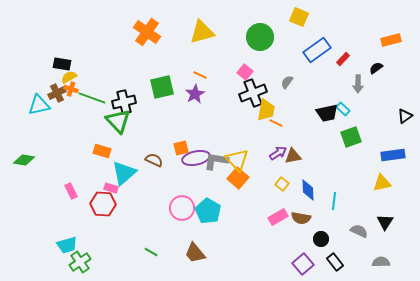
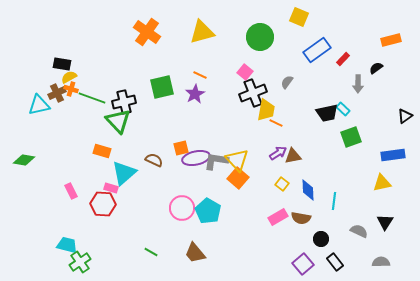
cyan trapezoid at (67, 245): rotated 150 degrees counterclockwise
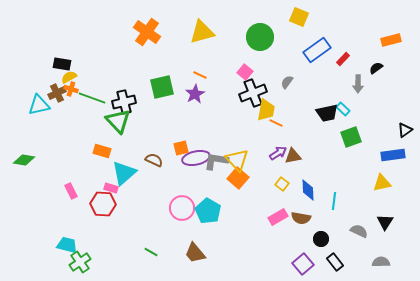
black triangle at (405, 116): moved 14 px down
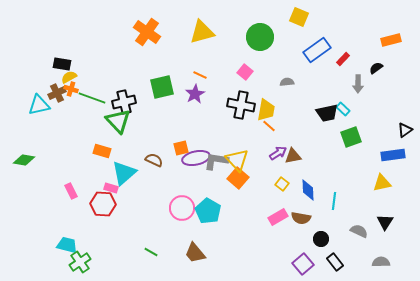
gray semicircle at (287, 82): rotated 48 degrees clockwise
black cross at (253, 93): moved 12 px left, 12 px down; rotated 32 degrees clockwise
orange line at (276, 123): moved 7 px left, 3 px down; rotated 16 degrees clockwise
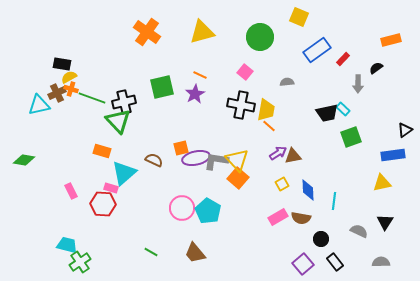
yellow square at (282, 184): rotated 24 degrees clockwise
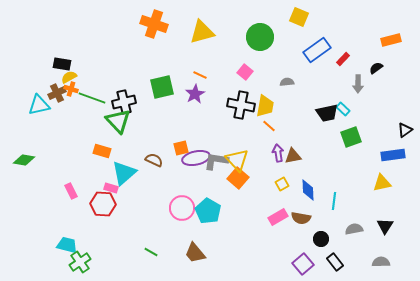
orange cross at (147, 32): moved 7 px right, 8 px up; rotated 16 degrees counterclockwise
yellow trapezoid at (266, 110): moved 1 px left, 4 px up
purple arrow at (278, 153): rotated 66 degrees counterclockwise
black triangle at (385, 222): moved 4 px down
gray semicircle at (359, 231): moved 5 px left, 2 px up; rotated 36 degrees counterclockwise
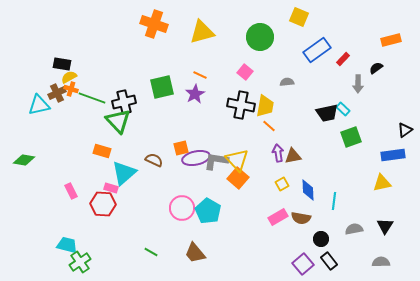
black rectangle at (335, 262): moved 6 px left, 1 px up
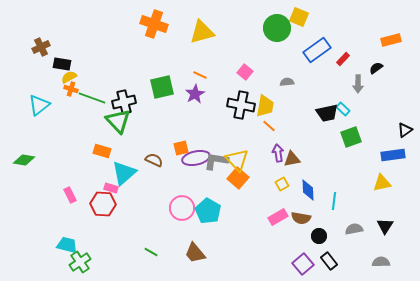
green circle at (260, 37): moved 17 px right, 9 px up
brown cross at (57, 93): moved 16 px left, 46 px up
cyan triangle at (39, 105): rotated 25 degrees counterclockwise
brown triangle at (293, 156): moved 1 px left, 3 px down
pink rectangle at (71, 191): moved 1 px left, 4 px down
black circle at (321, 239): moved 2 px left, 3 px up
